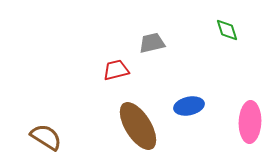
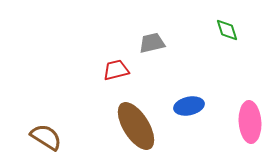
pink ellipse: rotated 6 degrees counterclockwise
brown ellipse: moved 2 px left
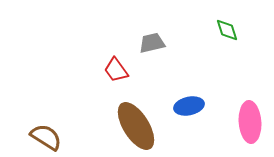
red trapezoid: rotated 112 degrees counterclockwise
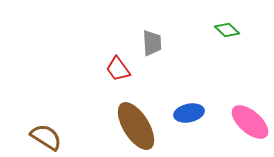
green diamond: rotated 30 degrees counterclockwise
gray trapezoid: rotated 100 degrees clockwise
red trapezoid: moved 2 px right, 1 px up
blue ellipse: moved 7 px down
pink ellipse: rotated 45 degrees counterclockwise
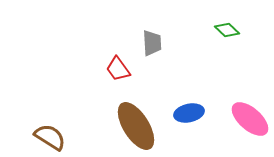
pink ellipse: moved 3 px up
brown semicircle: moved 4 px right
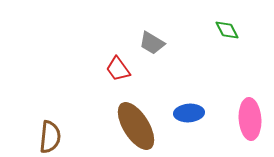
green diamond: rotated 20 degrees clockwise
gray trapezoid: rotated 124 degrees clockwise
blue ellipse: rotated 8 degrees clockwise
pink ellipse: rotated 45 degrees clockwise
brown semicircle: rotated 64 degrees clockwise
